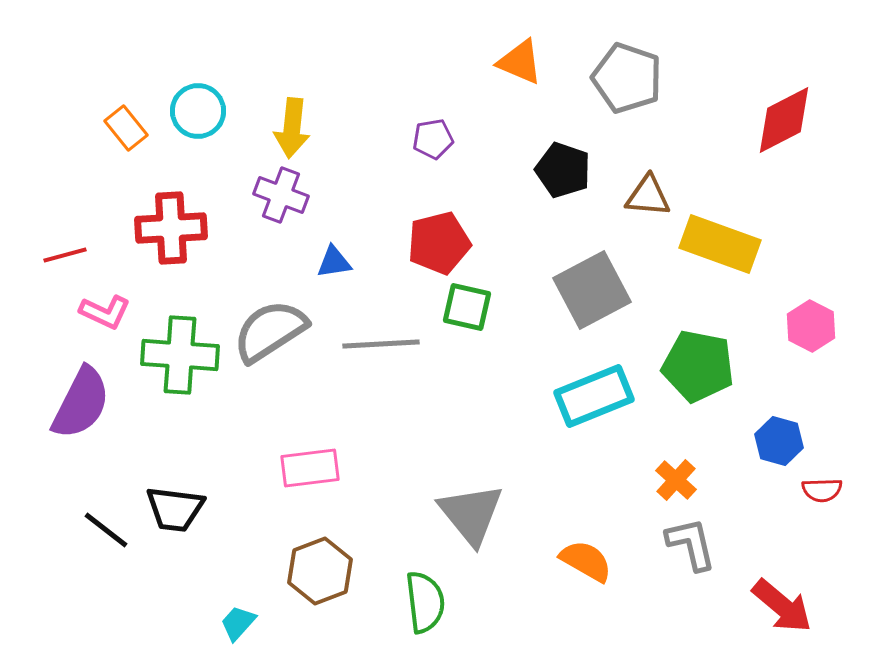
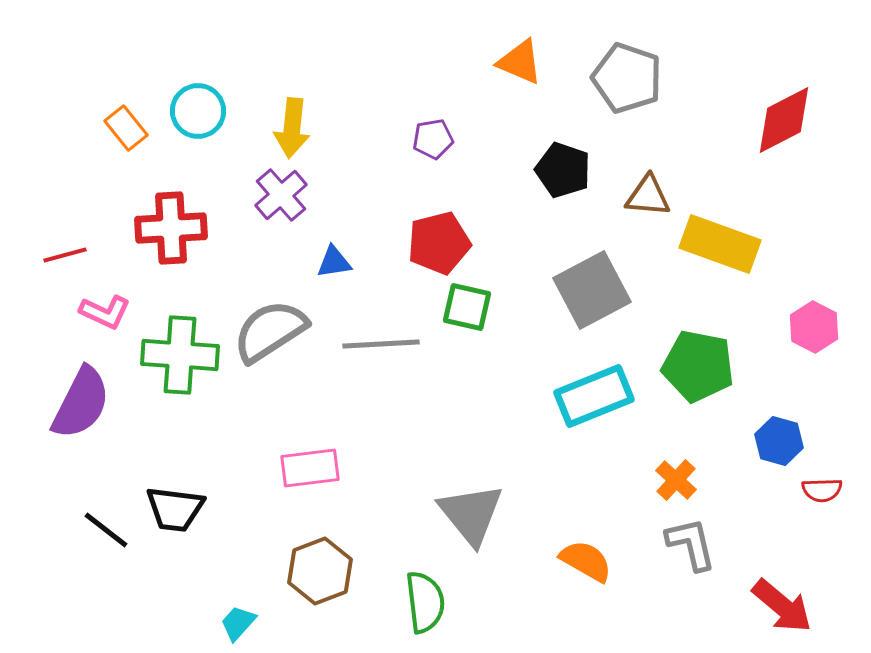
purple cross: rotated 28 degrees clockwise
pink hexagon: moved 3 px right, 1 px down
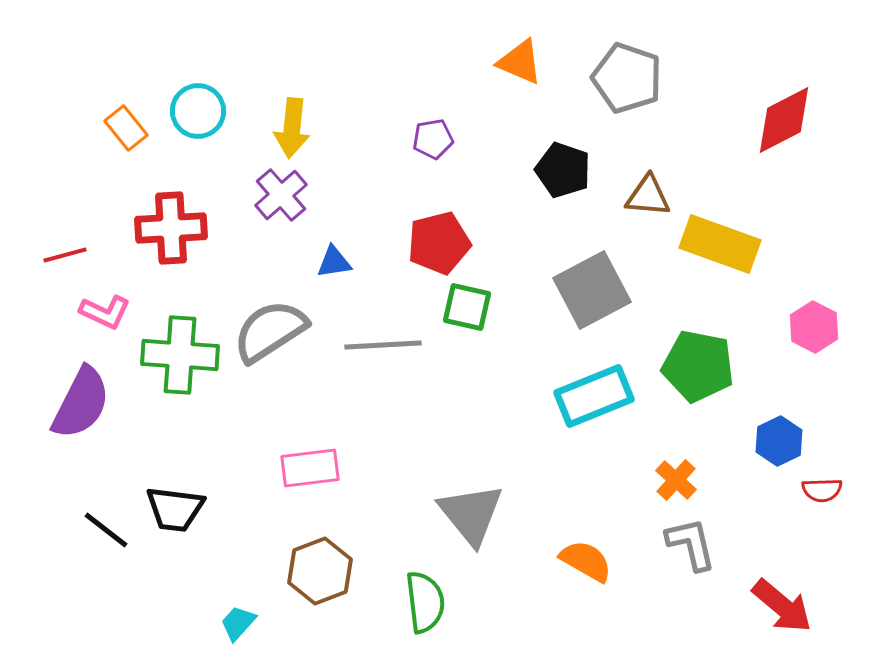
gray line: moved 2 px right, 1 px down
blue hexagon: rotated 18 degrees clockwise
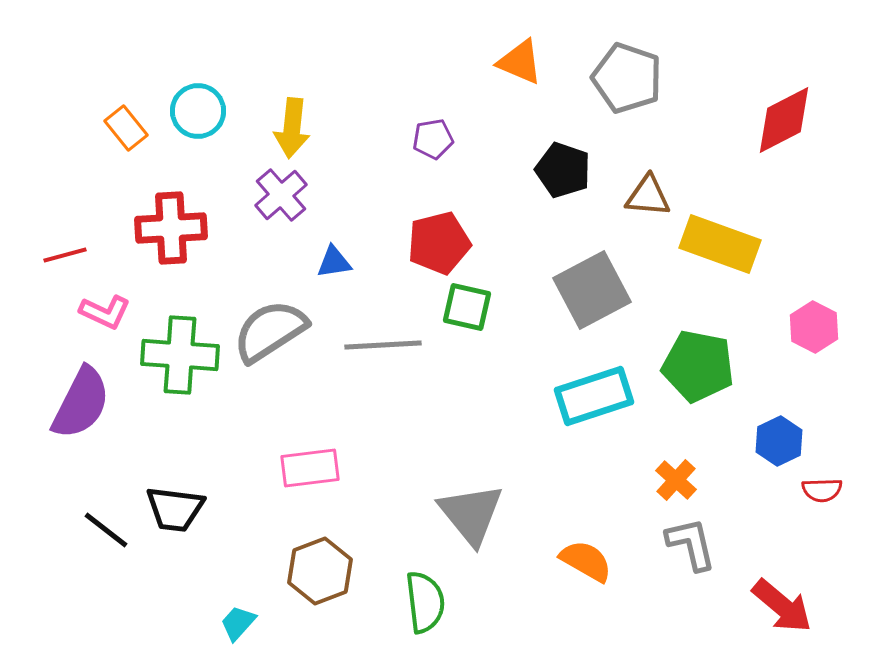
cyan rectangle: rotated 4 degrees clockwise
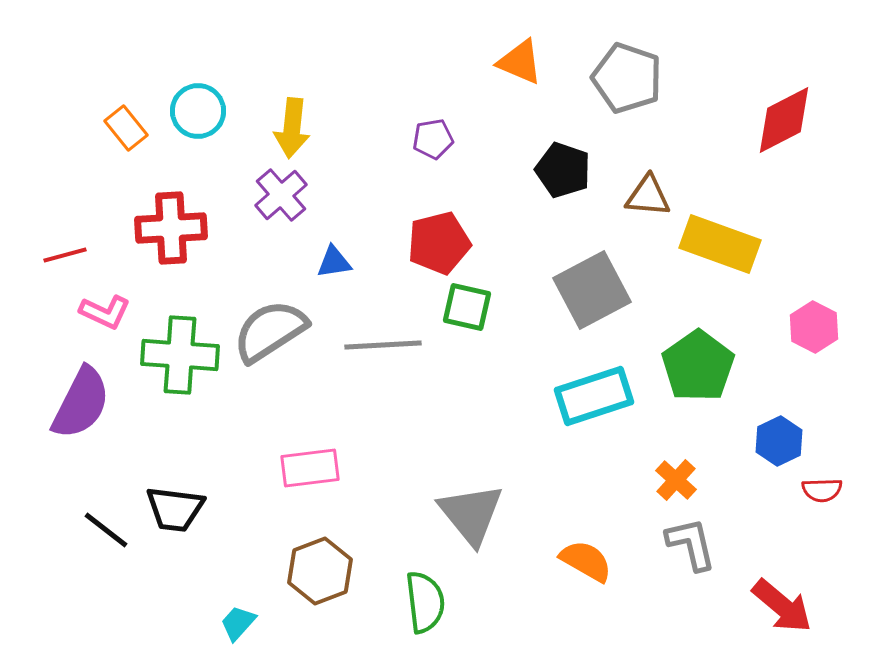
green pentagon: rotated 26 degrees clockwise
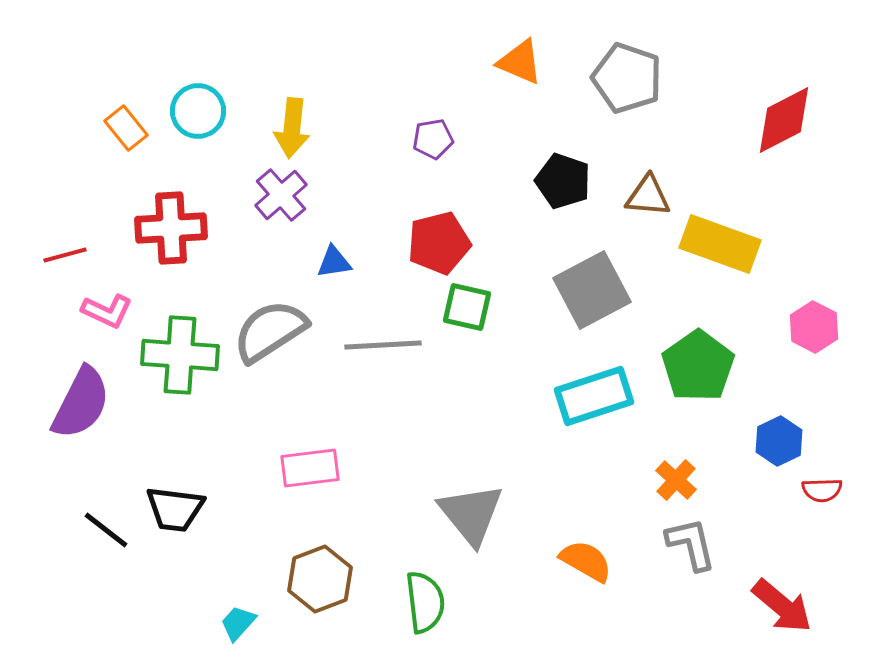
black pentagon: moved 11 px down
pink L-shape: moved 2 px right, 1 px up
brown hexagon: moved 8 px down
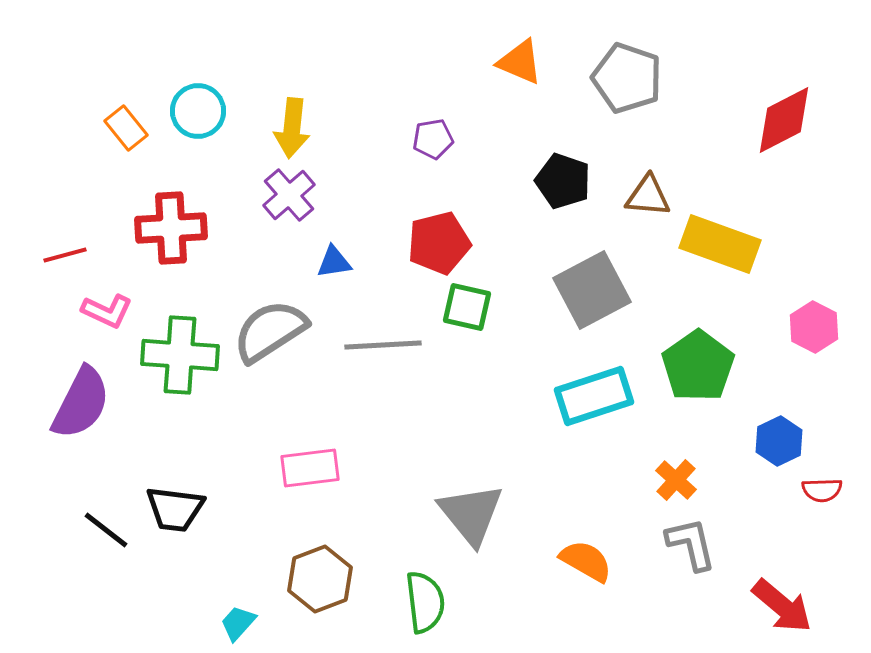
purple cross: moved 8 px right
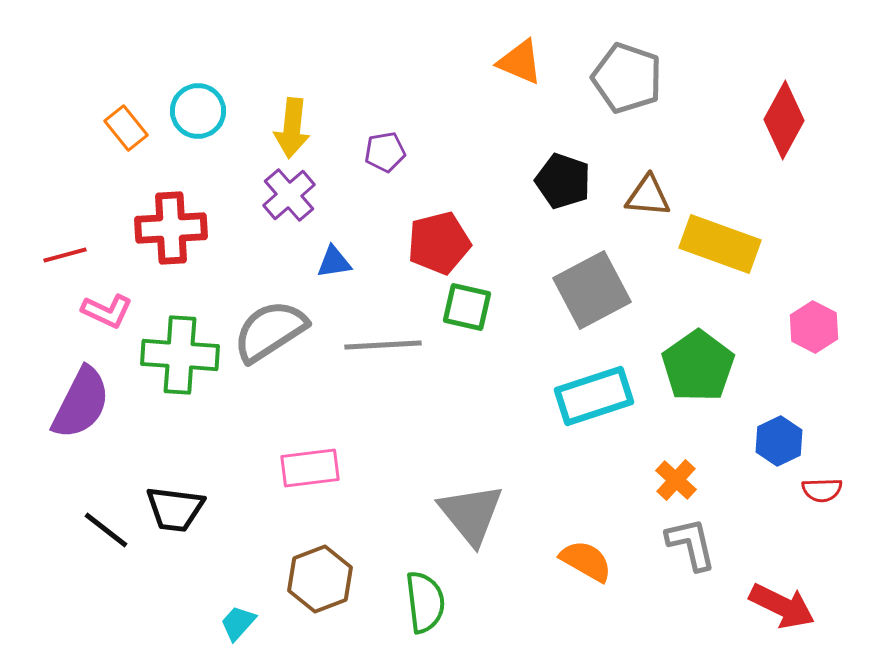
red diamond: rotated 34 degrees counterclockwise
purple pentagon: moved 48 px left, 13 px down
red arrow: rotated 14 degrees counterclockwise
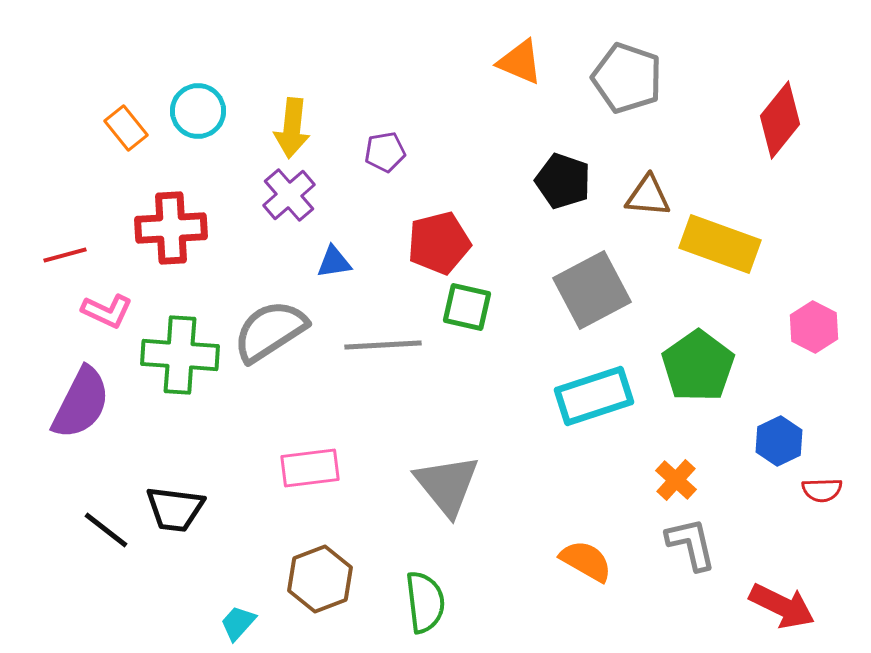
red diamond: moved 4 px left; rotated 10 degrees clockwise
gray triangle: moved 24 px left, 29 px up
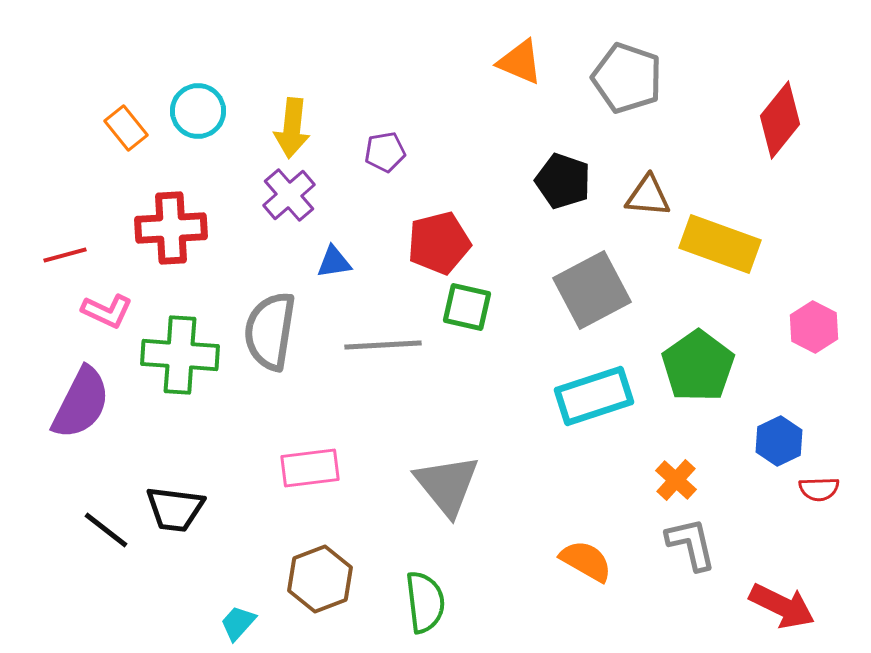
gray semicircle: rotated 48 degrees counterclockwise
red semicircle: moved 3 px left, 1 px up
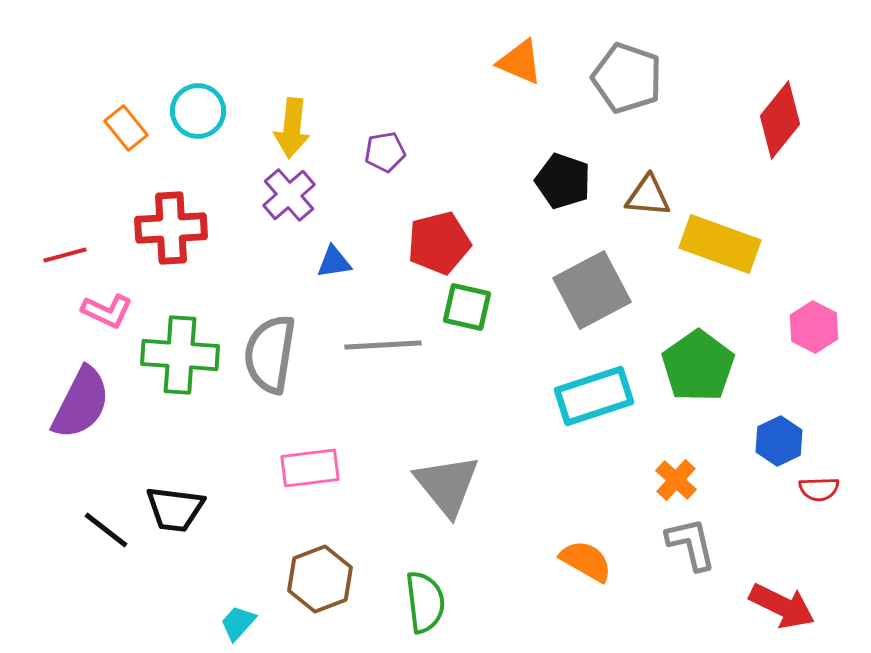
gray semicircle: moved 23 px down
